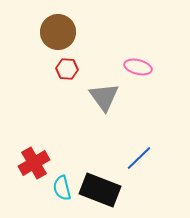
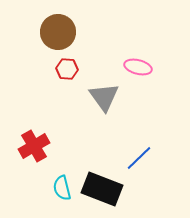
red cross: moved 17 px up
black rectangle: moved 2 px right, 1 px up
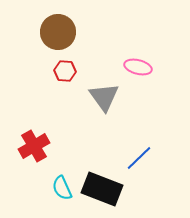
red hexagon: moved 2 px left, 2 px down
cyan semicircle: rotated 10 degrees counterclockwise
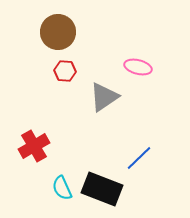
gray triangle: rotated 32 degrees clockwise
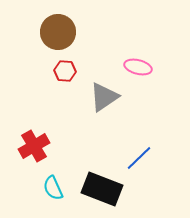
cyan semicircle: moved 9 px left
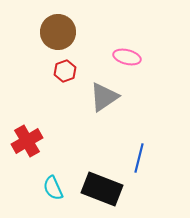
pink ellipse: moved 11 px left, 10 px up
red hexagon: rotated 25 degrees counterclockwise
red cross: moved 7 px left, 5 px up
blue line: rotated 32 degrees counterclockwise
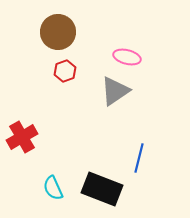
gray triangle: moved 11 px right, 6 px up
red cross: moved 5 px left, 4 px up
